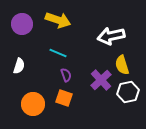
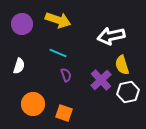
orange square: moved 15 px down
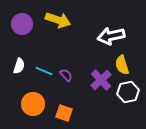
cyan line: moved 14 px left, 18 px down
purple semicircle: rotated 24 degrees counterclockwise
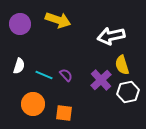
purple circle: moved 2 px left
cyan line: moved 4 px down
orange square: rotated 12 degrees counterclockwise
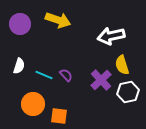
orange square: moved 5 px left, 3 px down
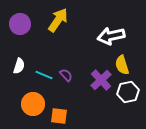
yellow arrow: rotated 75 degrees counterclockwise
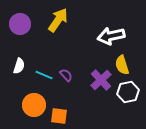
orange circle: moved 1 px right, 1 px down
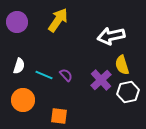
purple circle: moved 3 px left, 2 px up
orange circle: moved 11 px left, 5 px up
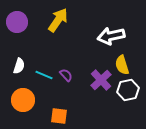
white hexagon: moved 2 px up
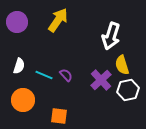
white arrow: rotated 60 degrees counterclockwise
